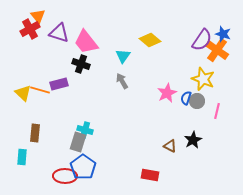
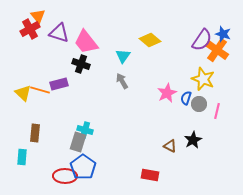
gray circle: moved 2 px right, 3 px down
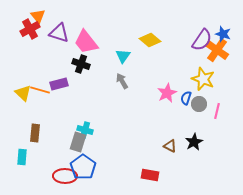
black star: moved 1 px right, 2 px down
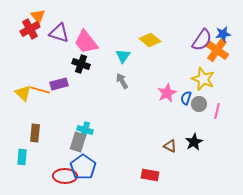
blue star: rotated 28 degrees counterclockwise
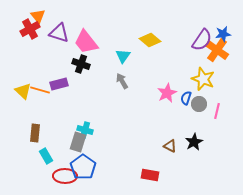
yellow triangle: moved 2 px up
cyan rectangle: moved 24 px right, 1 px up; rotated 35 degrees counterclockwise
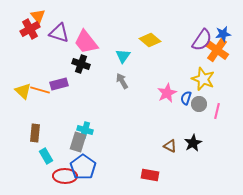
black star: moved 1 px left, 1 px down
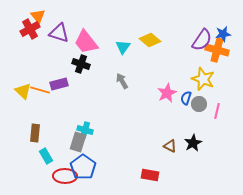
orange cross: rotated 20 degrees counterclockwise
cyan triangle: moved 9 px up
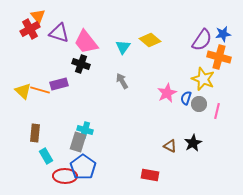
orange cross: moved 2 px right, 7 px down
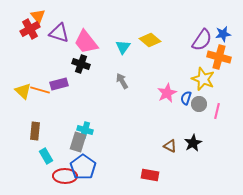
brown rectangle: moved 2 px up
